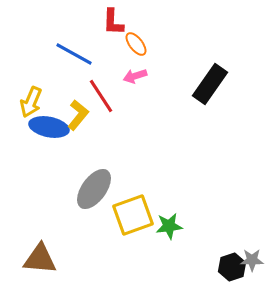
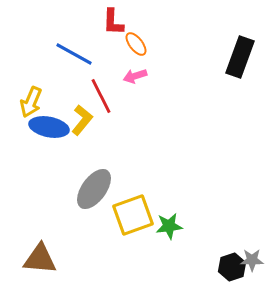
black rectangle: moved 30 px right, 27 px up; rotated 15 degrees counterclockwise
red line: rotated 6 degrees clockwise
yellow L-shape: moved 4 px right, 5 px down
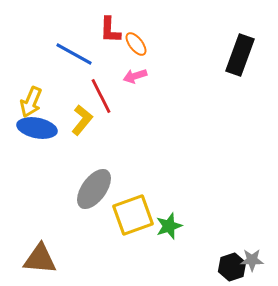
red L-shape: moved 3 px left, 8 px down
black rectangle: moved 2 px up
blue ellipse: moved 12 px left, 1 px down
green star: rotated 12 degrees counterclockwise
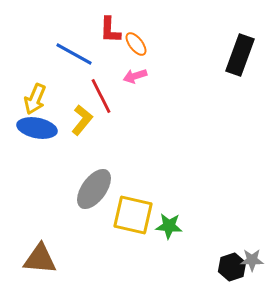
yellow arrow: moved 4 px right, 3 px up
yellow square: rotated 33 degrees clockwise
green star: rotated 24 degrees clockwise
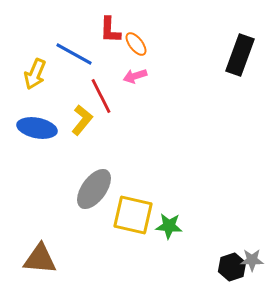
yellow arrow: moved 25 px up
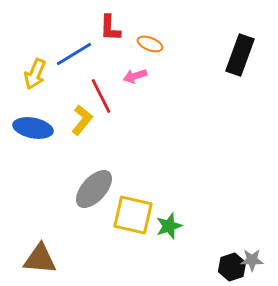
red L-shape: moved 2 px up
orange ellipse: moved 14 px right; rotated 30 degrees counterclockwise
blue line: rotated 60 degrees counterclockwise
blue ellipse: moved 4 px left
gray ellipse: rotated 6 degrees clockwise
green star: rotated 24 degrees counterclockwise
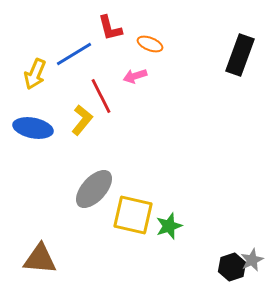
red L-shape: rotated 16 degrees counterclockwise
gray star: rotated 25 degrees counterclockwise
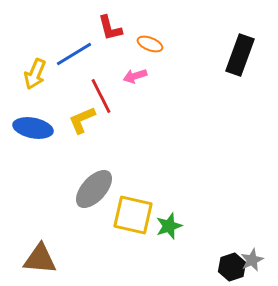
yellow L-shape: rotated 152 degrees counterclockwise
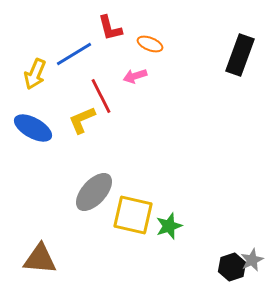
blue ellipse: rotated 18 degrees clockwise
gray ellipse: moved 3 px down
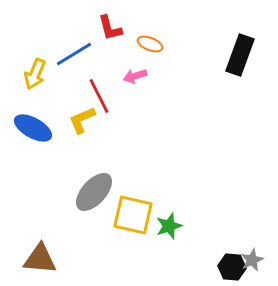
red line: moved 2 px left
black hexagon: rotated 24 degrees clockwise
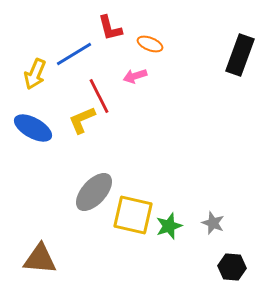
gray star: moved 39 px left, 37 px up; rotated 25 degrees counterclockwise
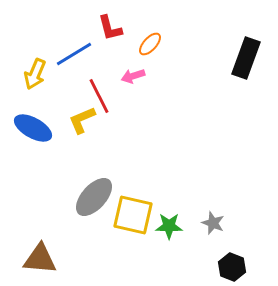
orange ellipse: rotated 70 degrees counterclockwise
black rectangle: moved 6 px right, 3 px down
pink arrow: moved 2 px left
gray ellipse: moved 5 px down
green star: rotated 20 degrees clockwise
black hexagon: rotated 16 degrees clockwise
